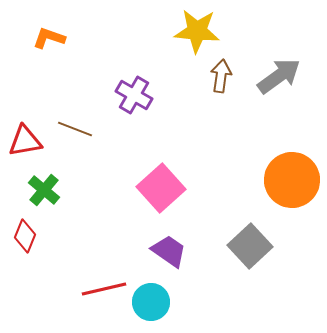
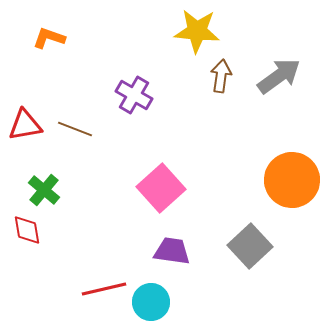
red triangle: moved 16 px up
red diamond: moved 2 px right, 6 px up; rotated 32 degrees counterclockwise
purple trapezoid: moved 3 px right; rotated 27 degrees counterclockwise
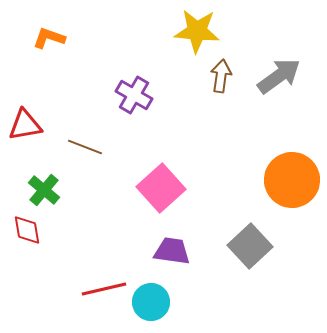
brown line: moved 10 px right, 18 px down
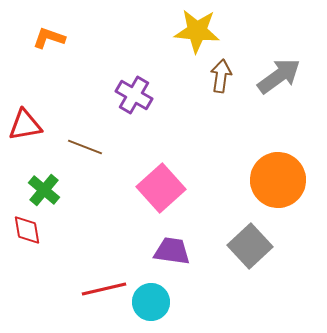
orange circle: moved 14 px left
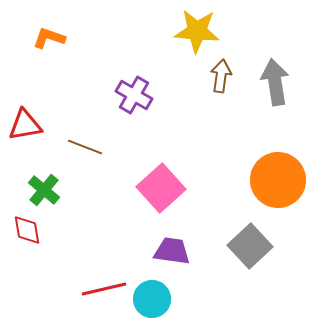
gray arrow: moved 4 px left, 6 px down; rotated 63 degrees counterclockwise
cyan circle: moved 1 px right, 3 px up
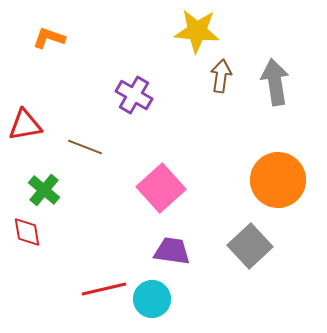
red diamond: moved 2 px down
